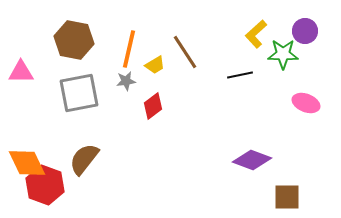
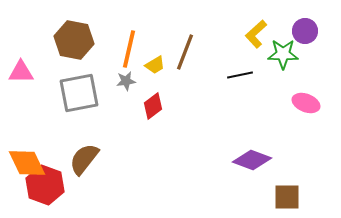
brown line: rotated 54 degrees clockwise
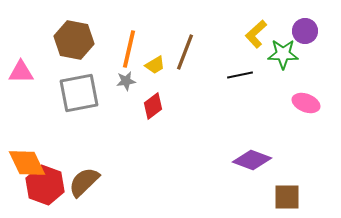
brown semicircle: moved 23 px down; rotated 8 degrees clockwise
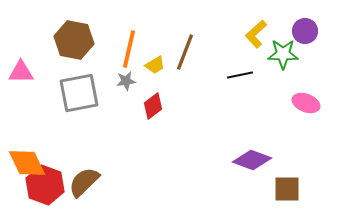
brown square: moved 8 px up
